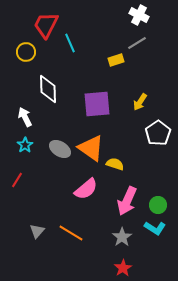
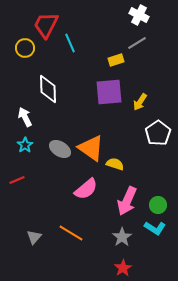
yellow circle: moved 1 px left, 4 px up
purple square: moved 12 px right, 12 px up
red line: rotated 35 degrees clockwise
gray triangle: moved 3 px left, 6 px down
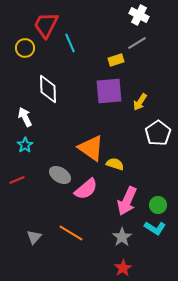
purple square: moved 1 px up
gray ellipse: moved 26 px down
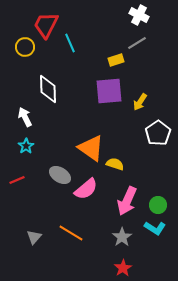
yellow circle: moved 1 px up
cyan star: moved 1 px right, 1 px down
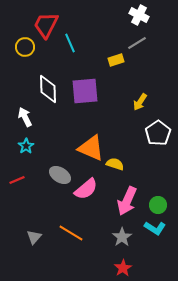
purple square: moved 24 px left
orange triangle: rotated 12 degrees counterclockwise
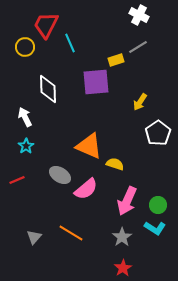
gray line: moved 1 px right, 4 px down
purple square: moved 11 px right, 9 px up
orange triangle: moved 2 px left, 2 px up
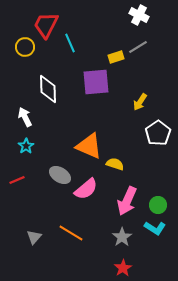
yellow rectangle: moved 3 px up
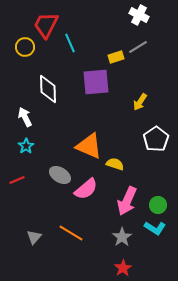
white pentagon: moved 2 px left, 6 px down
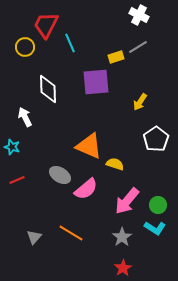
cyan star: moved 14 px left, 1 px down; rotated 21 degrees counterclockwise
pink arrow: rotated 16 degrees clockwise
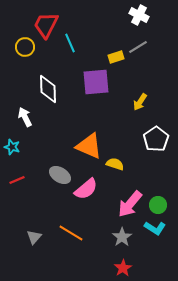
pink arrow: moved 3 px right, 3 px down
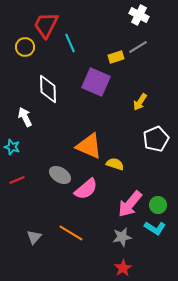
purple square: rotated 28 degrees clockwise
white pentagon: rotated 10 degrees clockwise
gray star: rotated 24 degrees clockwise
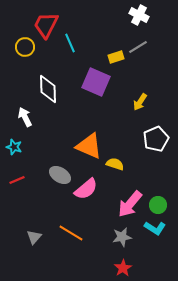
cyan star: moved 2 px right
